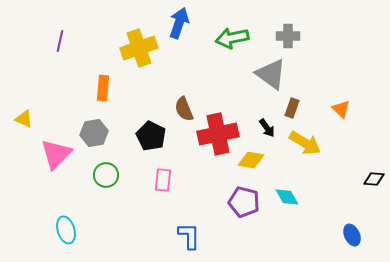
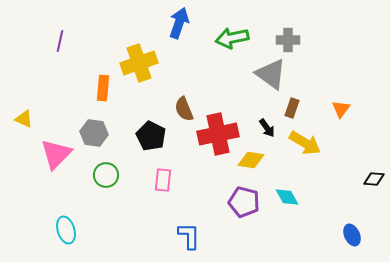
gray cross: moved 4 px down
yellow cross: moved 15 px down
orange triangle: rotated 24 degrees clockwise
gray hexagon: rotated 16 degrees clockwise
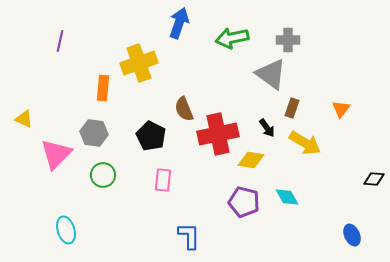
green circle: moved 3 px left
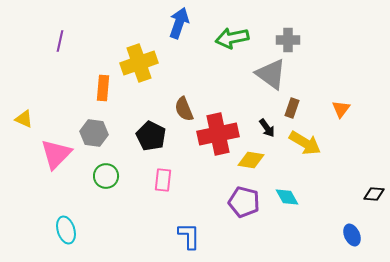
green circle: moved 3 px right, 1 px down
black diamond: moved 15 px down
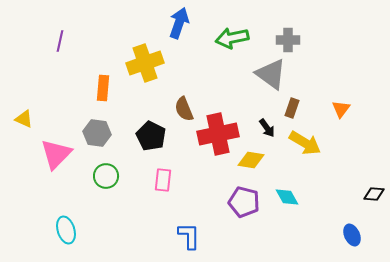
yellow cross: moved 6 px right
gray hexagon: moved 3 px right
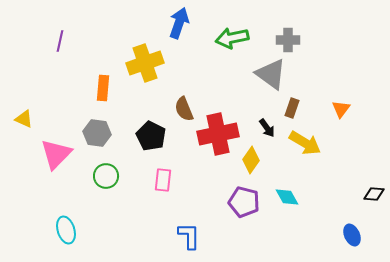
yellow diamond: rotated 64 degrees counterclockwise
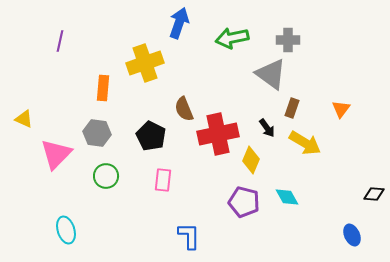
yellow diamond: rotated 12 degrees counterclockwise
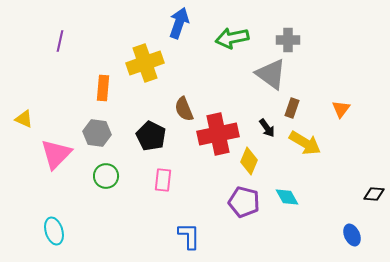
yellow diamond: moved 2 px left, 1 px down
cyan ellipse: moved 12 px left, 1 px down
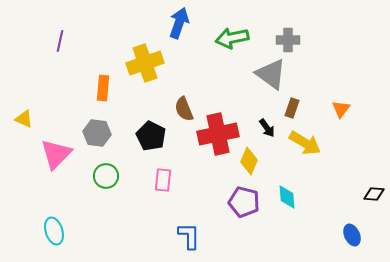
cyan diamond: rotated 25 degrees clockwise
